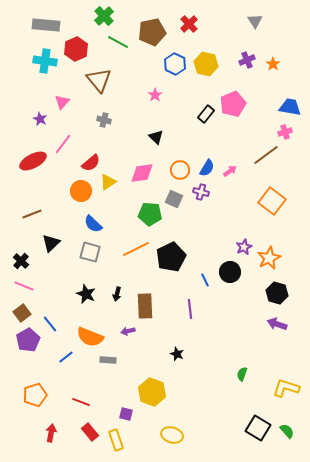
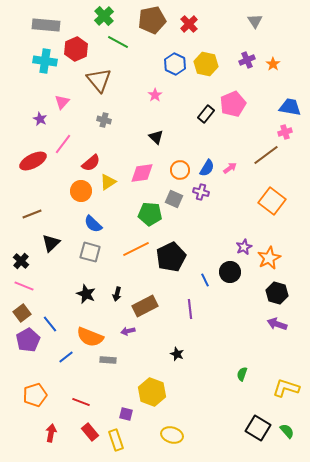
brown pentagon at (152, 32): moved 12 px up
pink arrow at (230, 171): moved 3 px up
brown rectangle at (145, 306): rotated 65 degrees clockwise
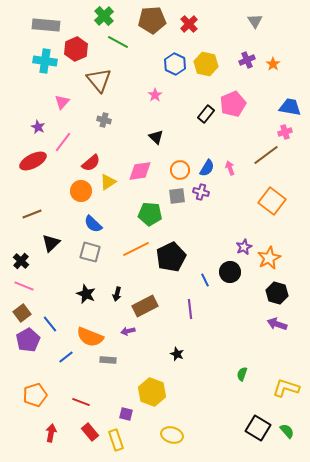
brown pentagon at (152, 20): rotated 8 degrees clockwise
purple star at (40, 119): moved 2 px left, 8 px down
pink line at (63, 144): moved 2 px up
pink arrow at (230, 168): rotated 72 degrees counterclockwise
pink diamond at (142, 173): moved 2 px left, 2 px up
gray square at (174, 199): moved 3 px right, 3 px up; rotated 30 degrees counterclockwise
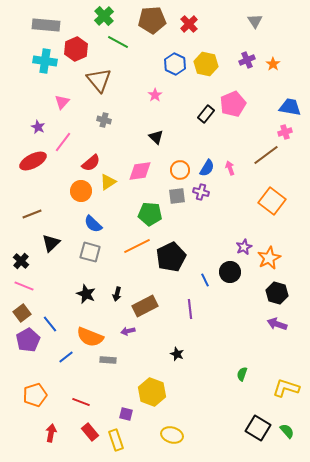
orange line at (136, 249): moved 1 px right, 3 px up
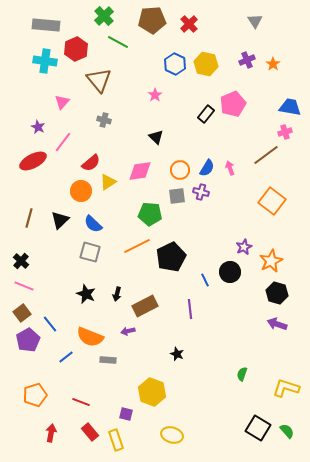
brown line at (32, 214): moved 3 px left, 4 px down; rotated 54 degrees counterclockwise
black triangle at (51, 243): moved 9 px right, 23 px up
orange star at (269, 258): moved 2 px right, 3 px down
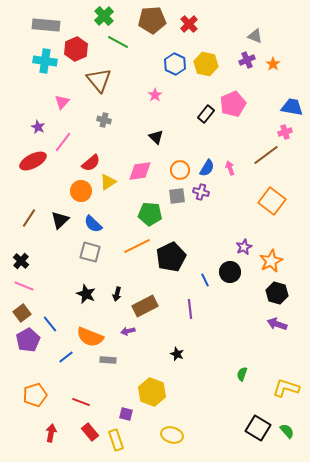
gray triangle at (255, 21): moved 15 px down; rotated 35 degrees counterclockwise
blue trapezoid at (290, 107): moved 2 px right
brown line at (29, 218): rotated 18 degrees clockwise
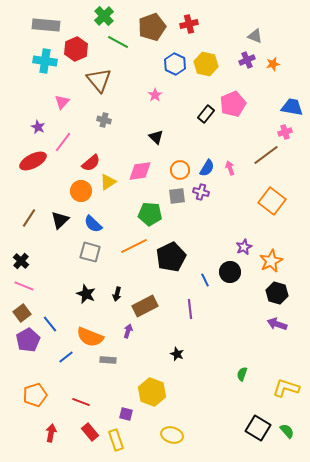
brown pentagon at (152, 20): moved 7 px down; rotated 16 degrees counterclockwise
red cross at (189, 24): rotated 30 degrees clockwise
orange star at (273, 64): rotated 24 degrees clockwise
orange line at (137, 246): moved 3 px left
purple arrow at (128, 331): rotated 120 degrees clockwise
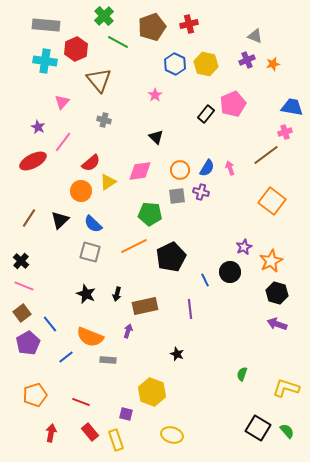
brown rectangle at (145, 306): rotated 15 degrees clockwise
purple pentagon at (28, 340): moved 3 px down
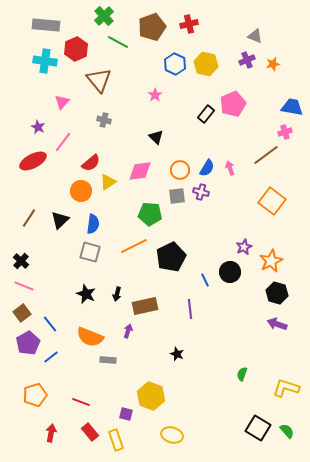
blue semicircle at (93, 224): rotated 126 degrees counterclockwise
blue line at (66, 357): moved 15 px left
yellow hexagon at (152, 392): moved 1 px left, 4 px down
